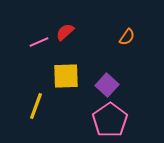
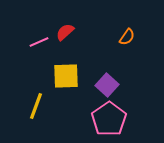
pink pentagon: moved 1 px left, 1 px up
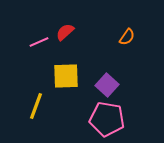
pink pentagon: moved 2 px left; rotated 28 degrees counterclockwise
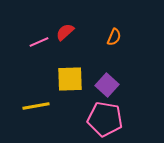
orange semicircle: moved 13 px left; rotated 12 degrees counterclockwise
yellow square: moved 4 px right, 3 px down
yellow line: rotated 60 degrees clockwise
pink pentagon: moved 2 px left
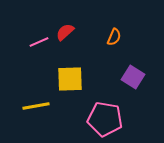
purple square: moved 26 px right, 8 px up; rotated 10 degrees counterclockwise
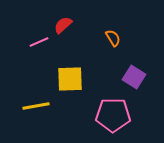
red semicircle: moved 2 px left, 7 px up
orange semicircle: moved 1 px left, 1 px down; rotated 54 degrees counterclockwise
purple square: moved 1 px right
pink pentagon: moved 8 px right, 4 px up; rotated 8 degrees counterclockwise
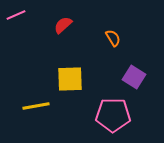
pink line: moved 23 px left, 27 px up
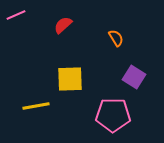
orange semicircle: moved 3 px right
